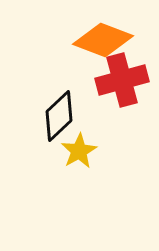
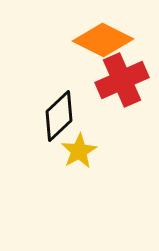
orange diamond: rotated 6 degrees clockwise
red cross: rotated 9 degrees counterclockwise
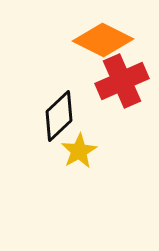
red cross: moved 1 px down
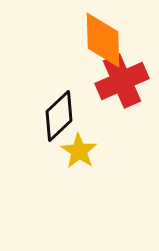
orange diamond: rotated 62 degrees clockwise
yellow star: rotated 9 degrees counterclockwise
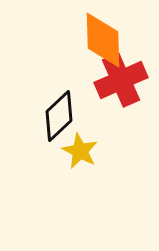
red cross: moved 1 px left, 1 px up
yellow star: moved 1 px right; rotated 6 degrees counterclockwise
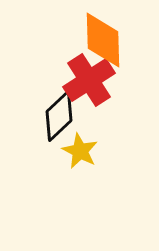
red cross: moved 32 px left; rotated 9 degrees counterclockwise
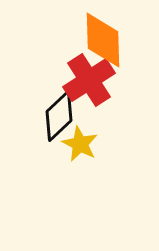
yellow star: moved 7 px up
